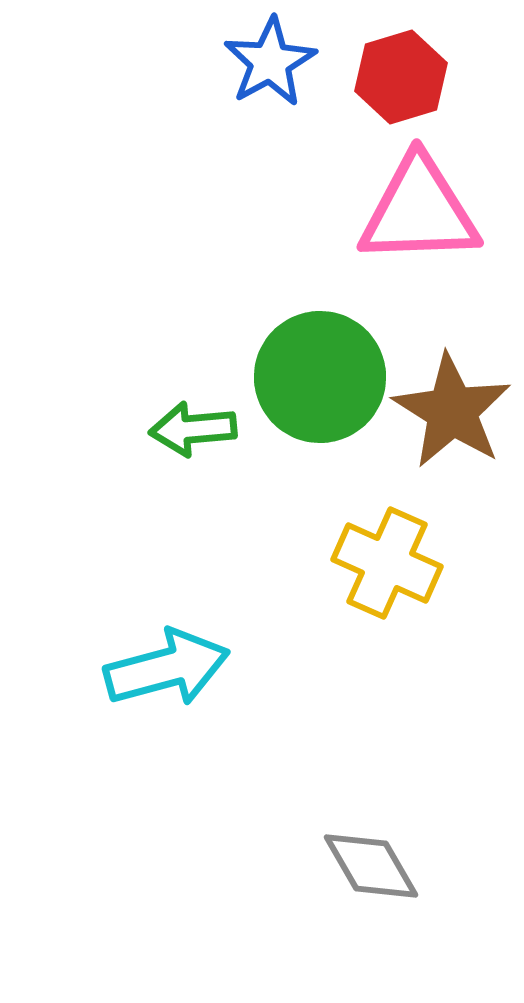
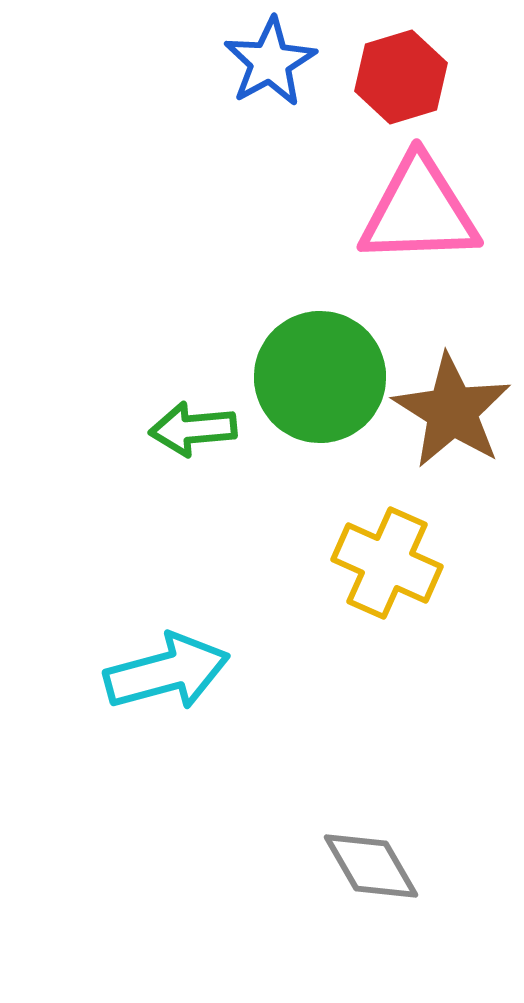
cyan arrow: moved 4 px down
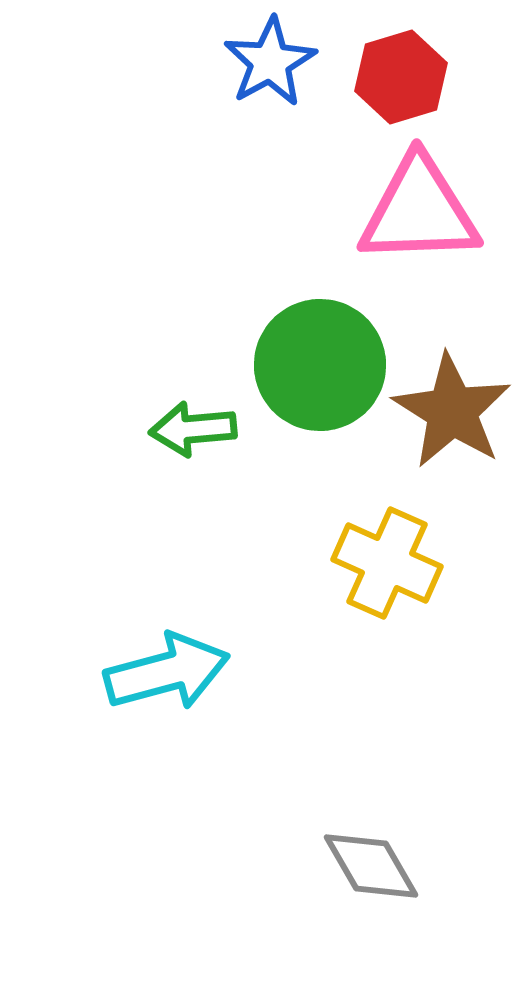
green circle: moved 12 px up
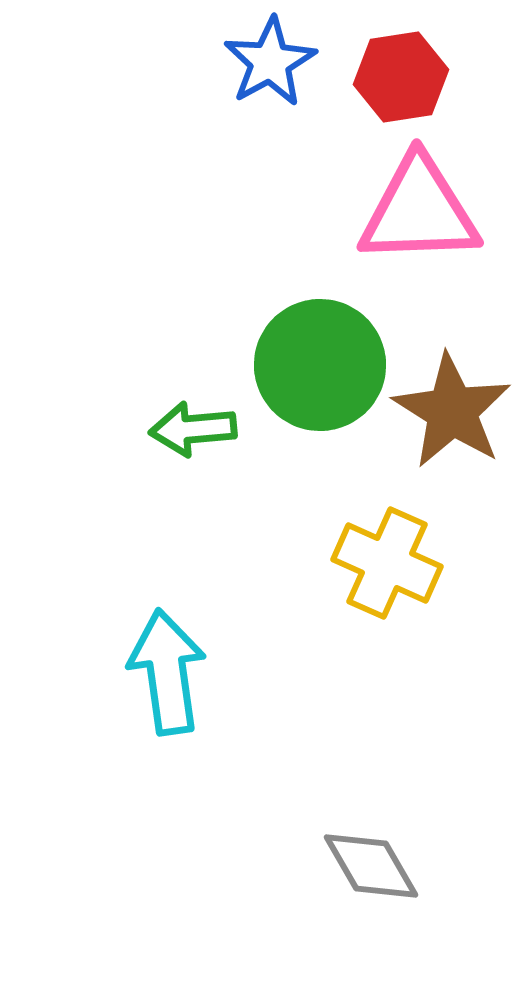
red hexagon: rotated 8 degrees clockwise
cyan arrow: rotated 83 degrees counterclockwise
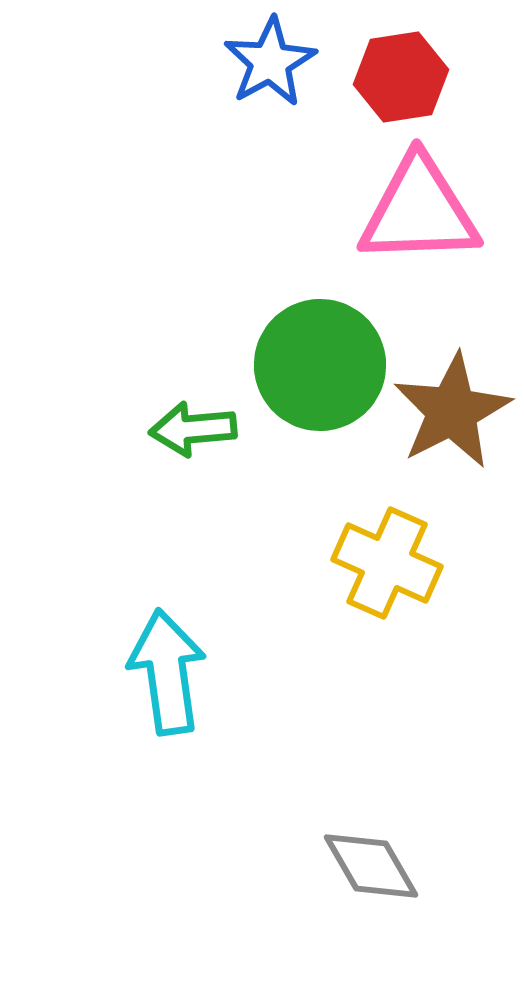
brown star: rotated 13 degrees clockwise
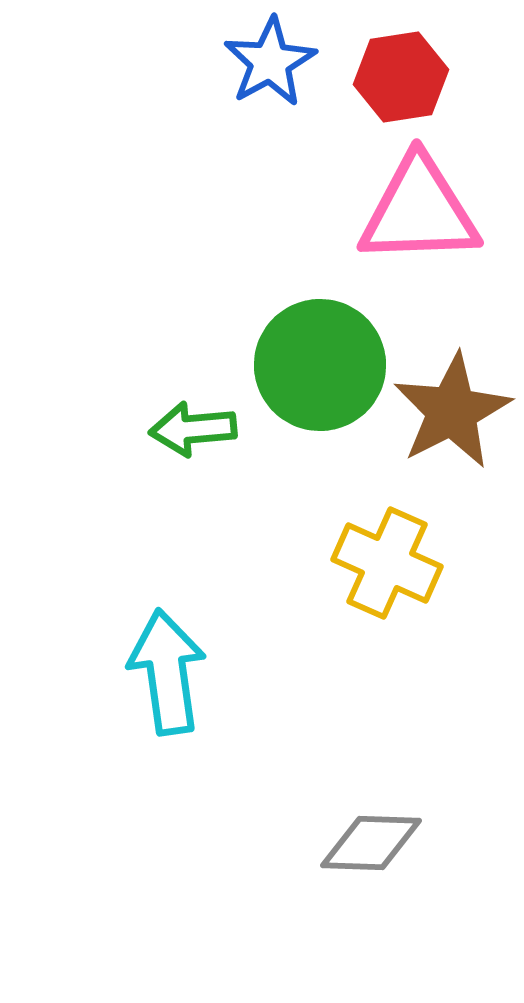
gray diamond: moved 23 px up; rotated 58 degrees counterclockwise
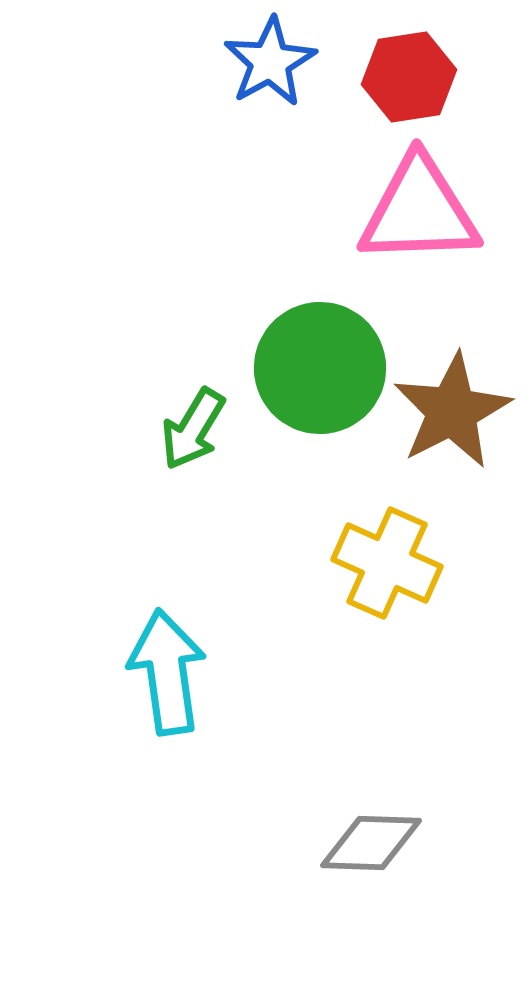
red hexagon: moved 8 px right
green circle: moved 3 px down
green arrow: rotated 54 degrees counterclockwise
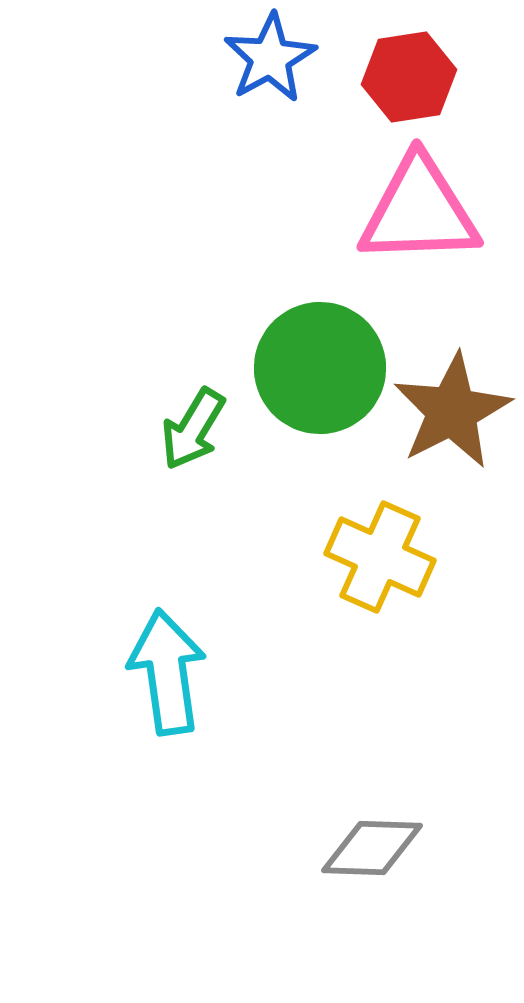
blue star: moved 4 px up
yellow cross: moved 7 px left, 6 px up
gray diamond: moved 1 px right, 5 px down
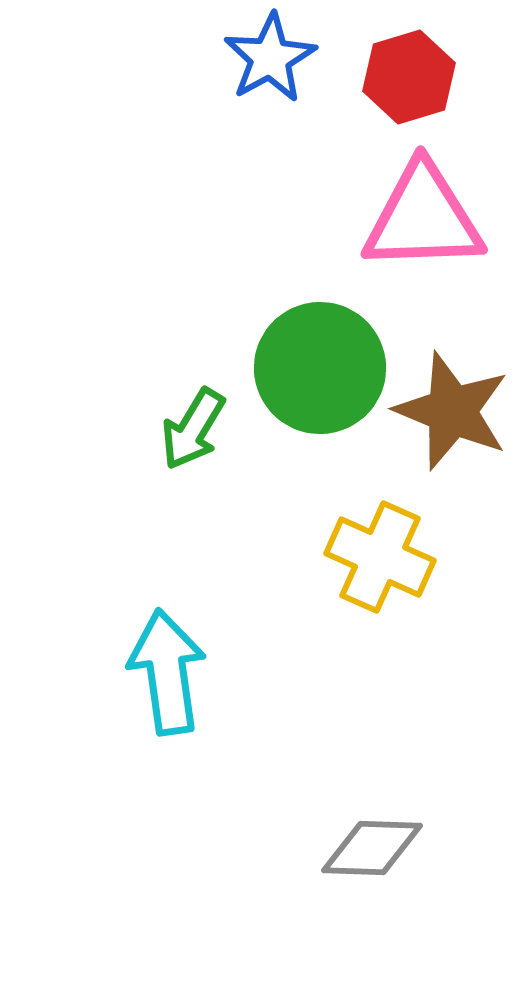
red hexagon: rotated 8 degrees counterclockwise
pink triangle: moved 4 px right, 7 px down
brown star: rotated 23 degrees counterclockwise
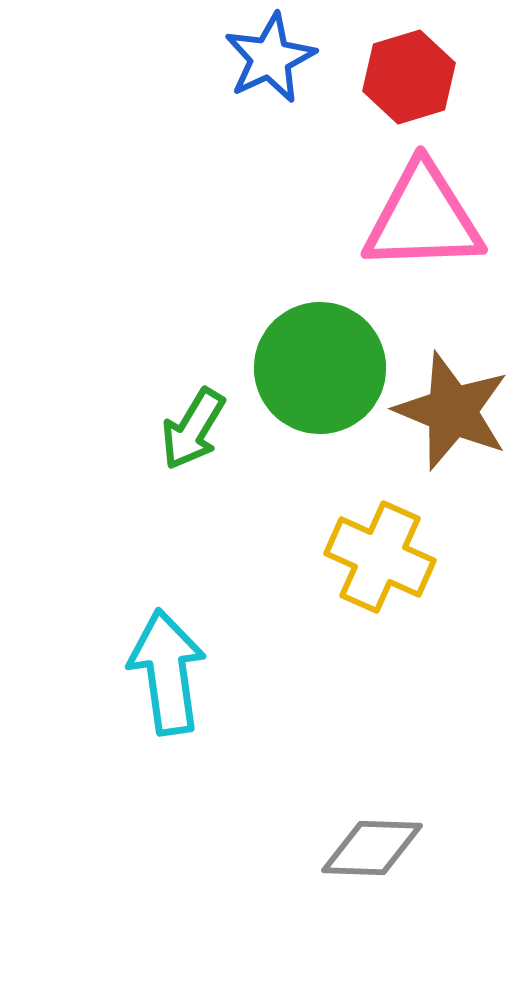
blue star: rotated 4 degrees clockwise
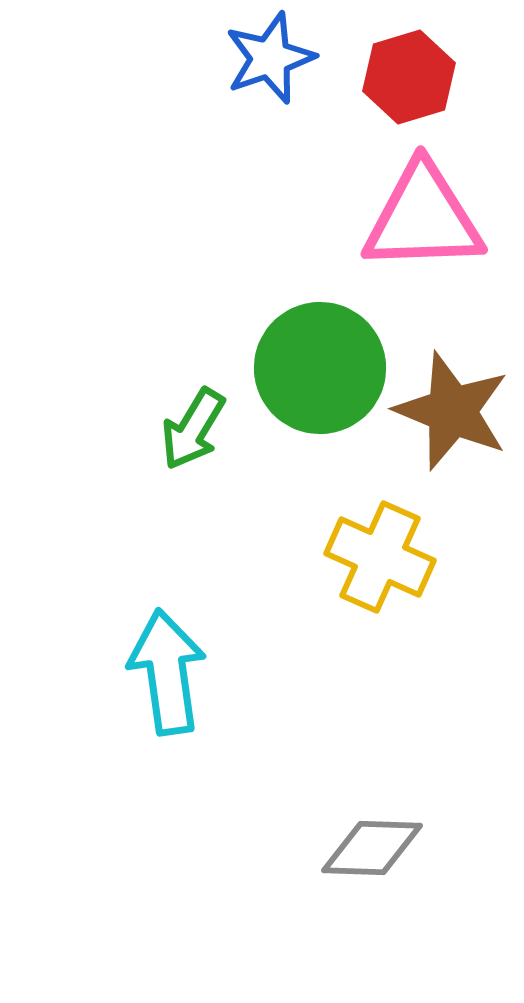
blue star: rotated 6 degrees clockwise
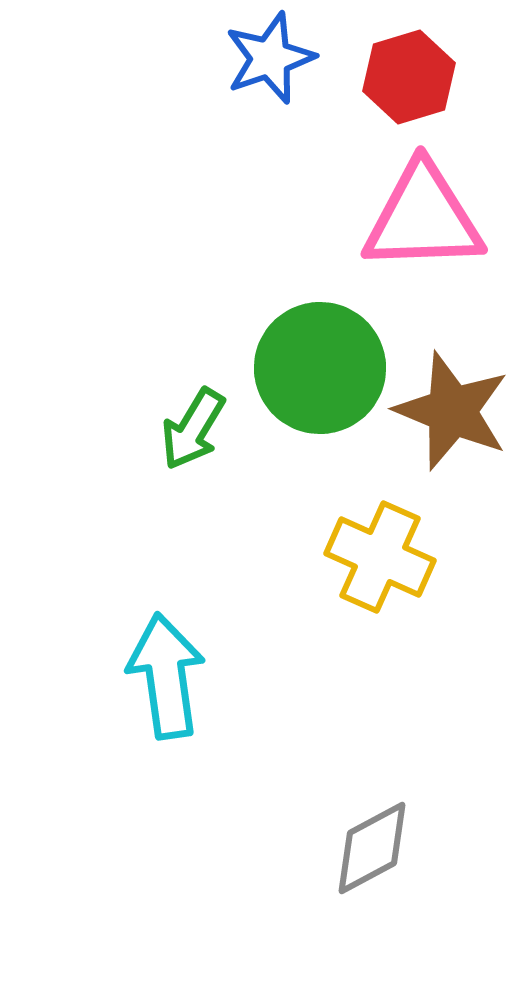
cyan arrow: moved 1 px left, 4 px down
gray diamond: rotated 30 degrees counterclockwise
